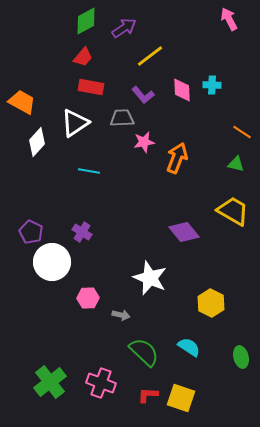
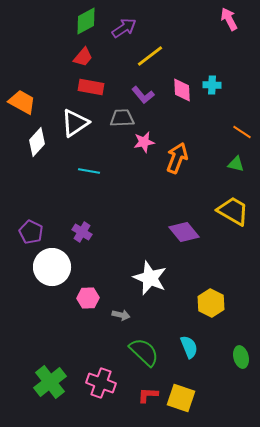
white circle: moved 5 px down
cyan semicircle: rotated 35 degrees clockwise
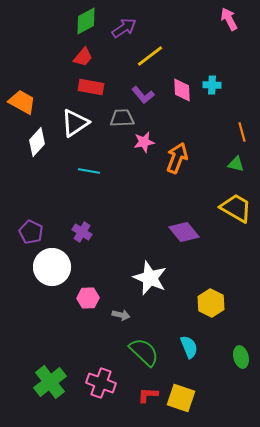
orange line: rotated 42 degrees clockwise
yellow trapezoid: moved 3 px right, 3 px up
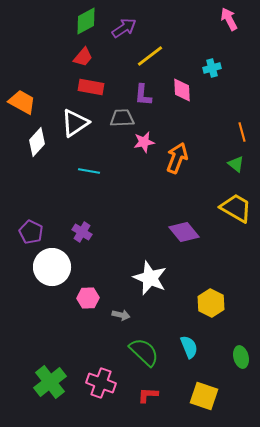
cyan cross: moved 17 px up; rotated 18 degrees counterclockwise
purple L-shape: rotated 45 degrees clockwise
green triangle: rotated 24 degrees clockwise
yellow square: moved 23 px right, 2 px up
